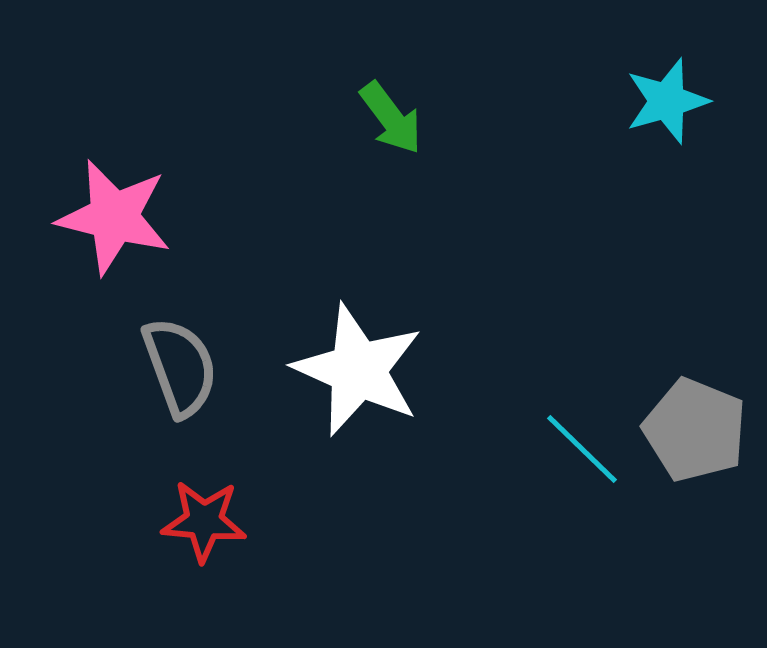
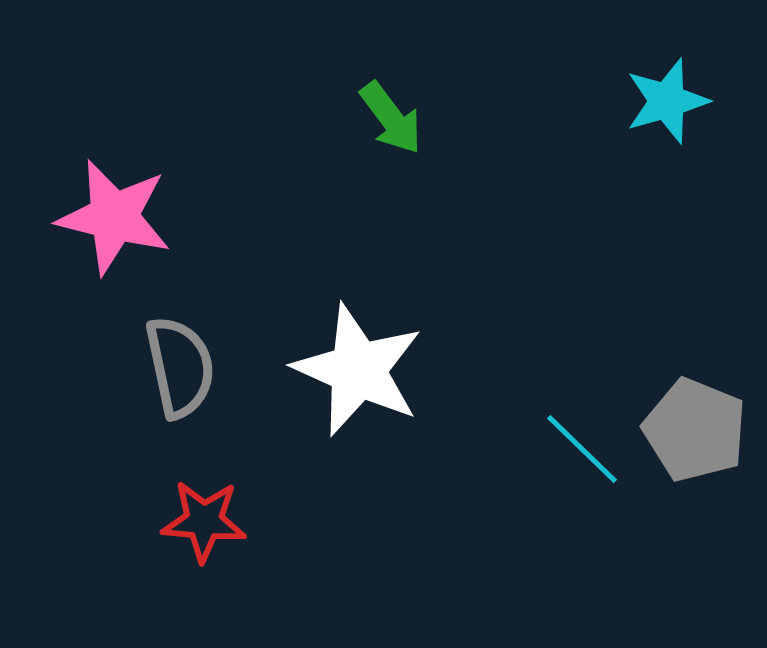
gray semicircle: rotated 8 degrees clockwise
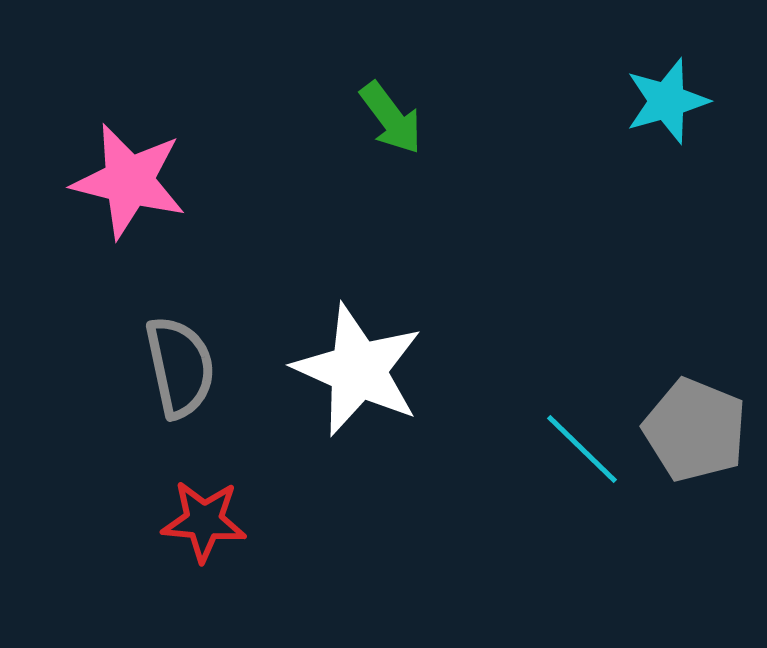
pink star: moved 15 px right, 36 px up
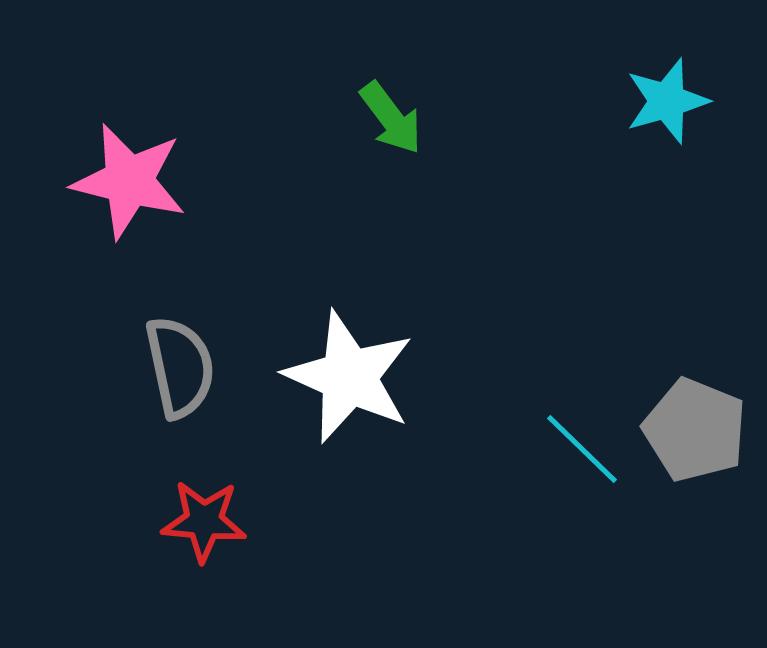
white star: moved 9 px left, 7 px down
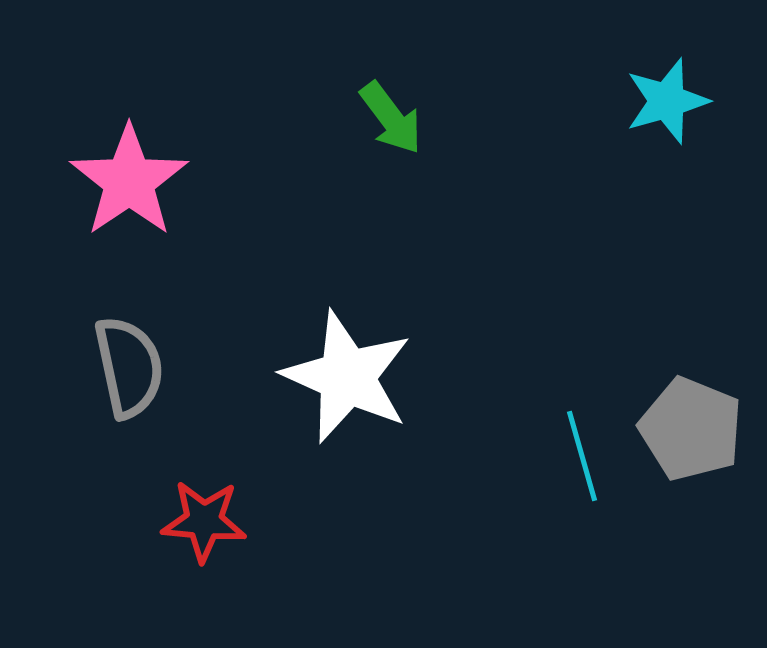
pink star: rotated 24 degrees clockwise
gray semicircle: moved 51 px left
white star: moved 2 px left
gray pentagon: moved 4 px left, 1 px up
cyan line: moved 7 px down; rotated 30 degrees clockwise
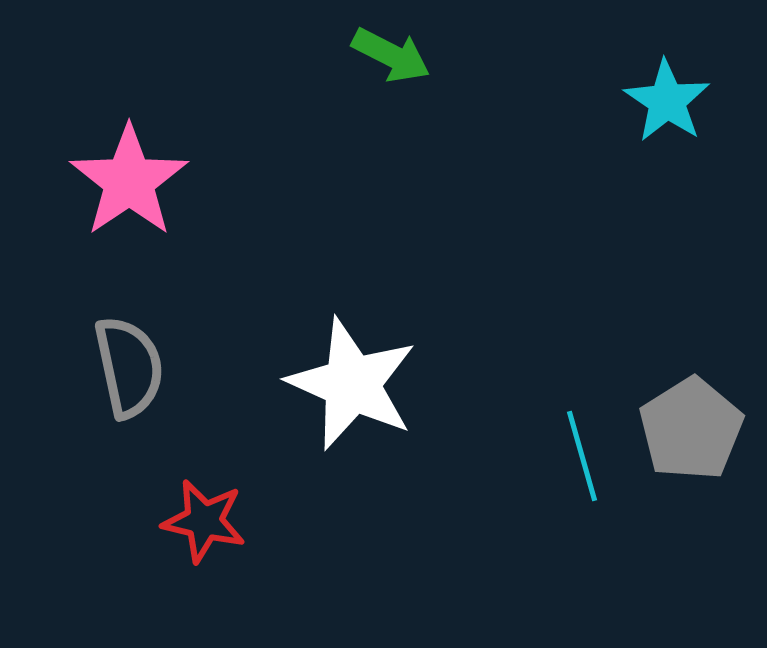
cyan star: rotated 22 degrees counterclockwise
green arrow: moved 63 px up; rotated 26 degrees counterclockwise
white star: moved 5 px right, 7 px down
gray pentagon: rotated 18 degrees clockwise
red star: rotated 8 degrees clockwise
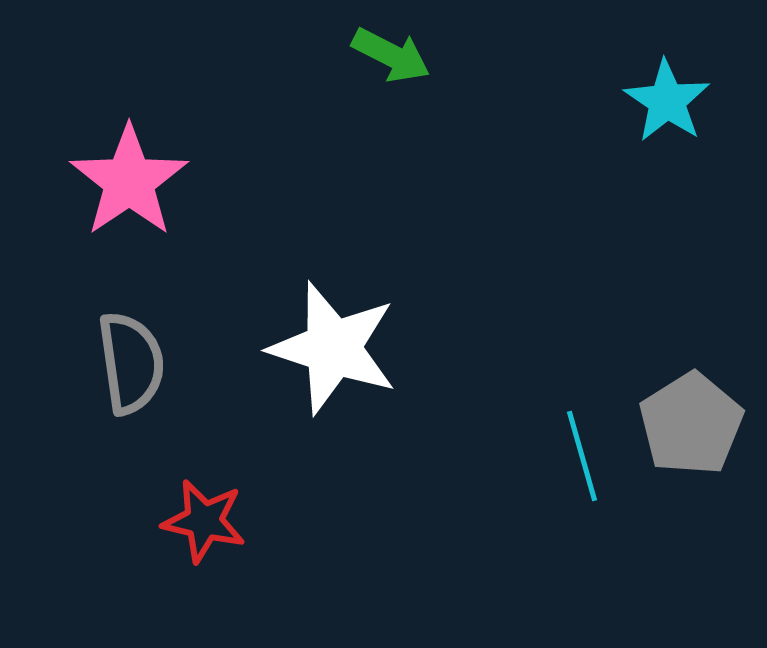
gray semicircle: moved 2 px right, 4 px up; rotated 4 degrees clockwise
white star: moved 19 px left, 36 px up; rotated 6 degrees counterclockwise
gray pentagon: moved 5 px up
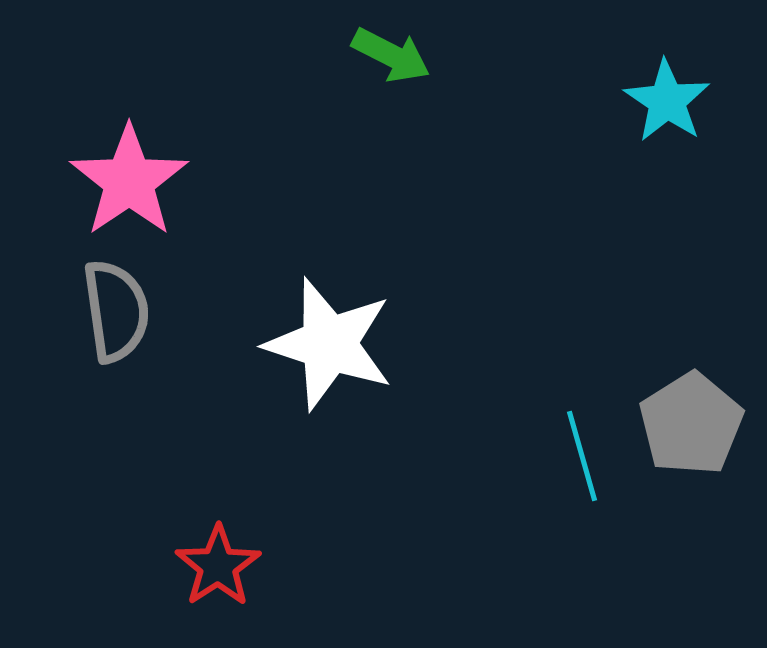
white star: moved 4 px left, 4 px up
gray semicircle: moved 15 px left, 52 px up
red star: moved 14 px right, 45 px down; rotated 26 degrees clockwise
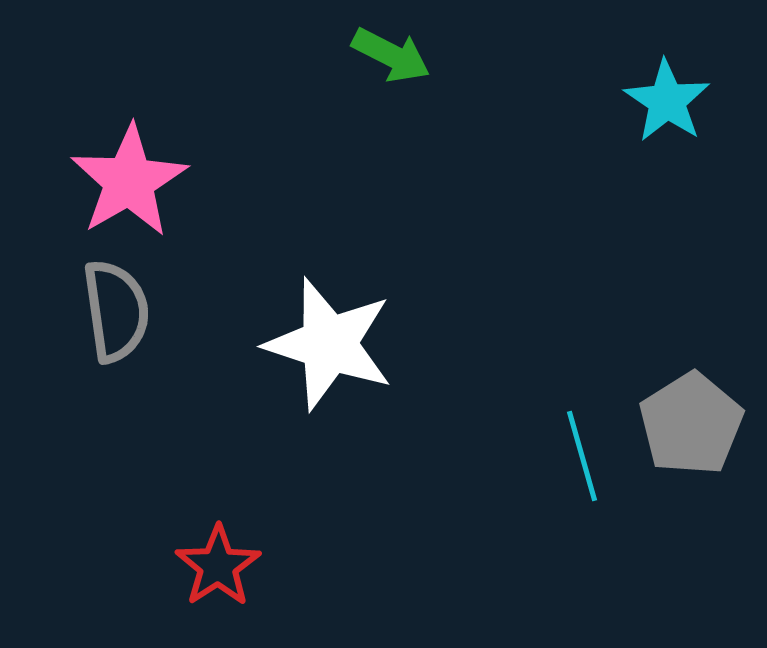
pink star: rotated 4 degrees clockwise
